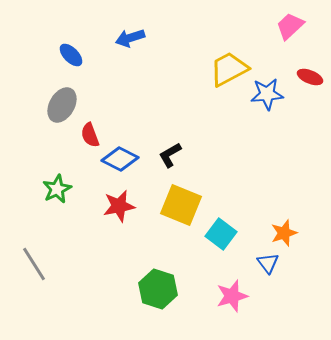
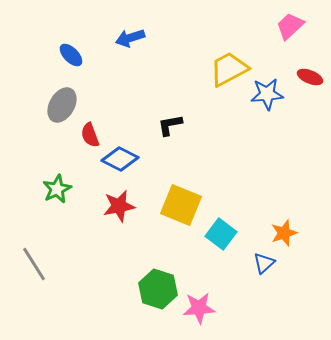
black L-shape: moved 30 px up; rotated 20 degrees clockwise
blue triangle: moved 4 px left; rotated 25 degrees clockwise
pink star: moved 33 px left, 12 px down; rotated 12 degrees clockwise
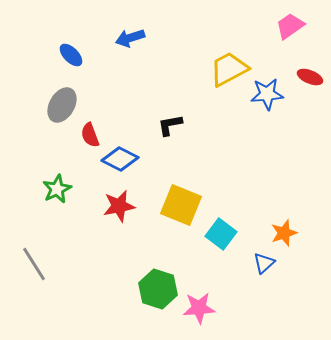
pink trapezoid: rotated 8 degrees clockwise
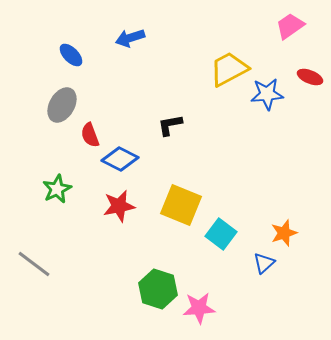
gray line: rotated 21 degrees counterclockwise
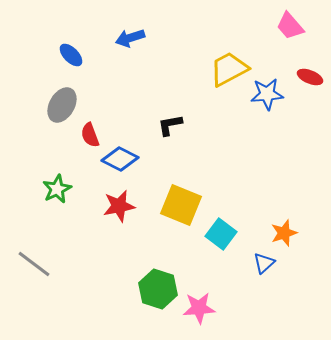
pink trapezoid: rotated 96 degrees counterclockwise
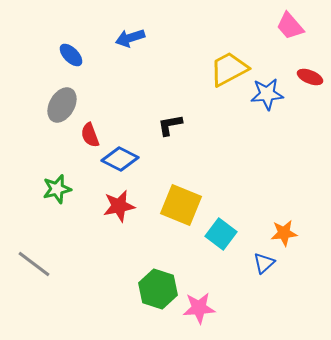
green star: rotated 12 degrees clockwise
orange star: rotated 12 degrees clockwise
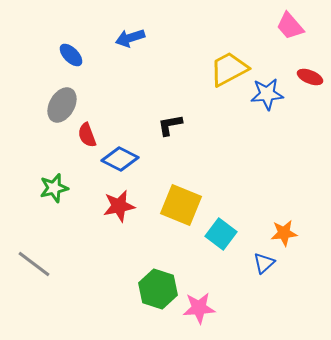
red semicircle: moved 3 px left
green star: moved 3 px left, 1 px up
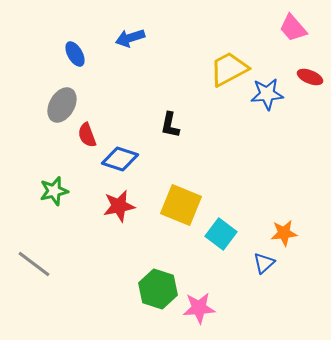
pink trapezoid: moved 3 px right, 2 px down
blue ellipse: moved 4 px right, 1 px up; rotated 15 degrees clockwise
black L-shape: rotated 68 degrees counterclockwise
blue diamond: rotated 9 degrees counterclockwise
green star: moved 3 px down
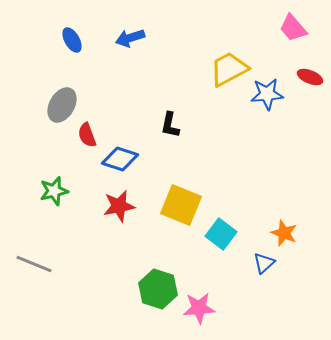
blue ellipse: moved 3 px left, 14 px up
orange star: rotated 28 degrees clockwise
gray line: rotated 15 degrees counterclockwise
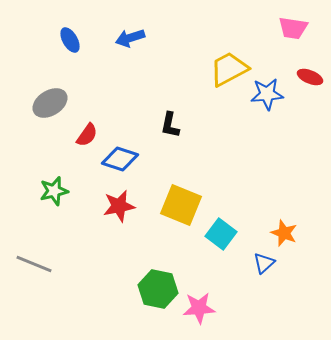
pink trapezoid: rotated 40 degrees counterclockwise
blue ellipse: moved 2 px left
gray ellipse: moved 12 px left, 2 px up; rotated 28 degrees clockwise
red semicircle: rotated 125 degrees counterclockwise
green hexagon: rotated 6 degrees counterclockwise
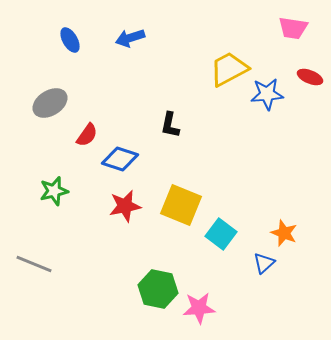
red star: moved 6 px right
